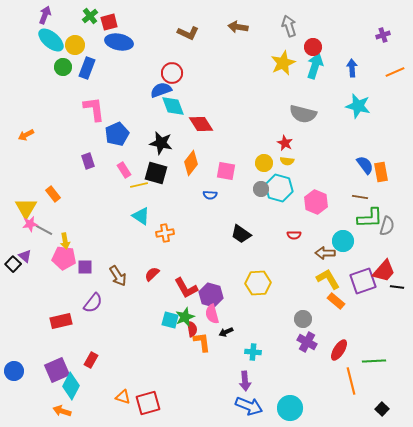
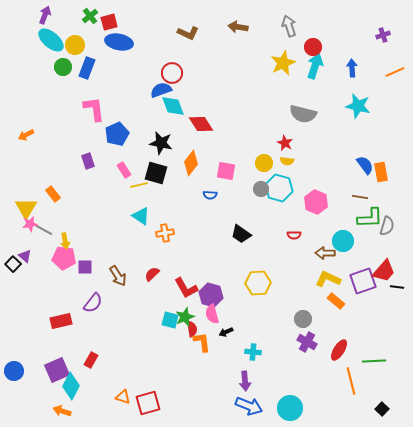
yellow L-shape at (328, 279): rotated 35 degrees counterclockwise
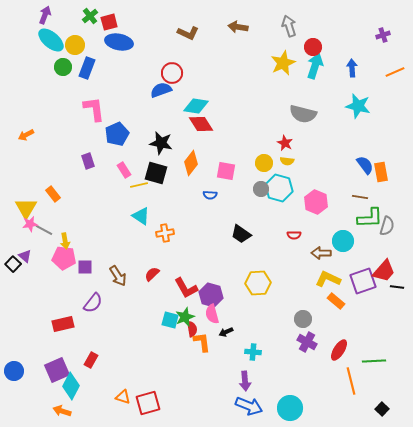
cyan diamond at (173, 106): moved 23 px right; rotated 60 degrees counterclockwise
brown arrow at (325, 253): moved 4 px left
red rectangle at (61, 321): moved 2 px right, 3 px down
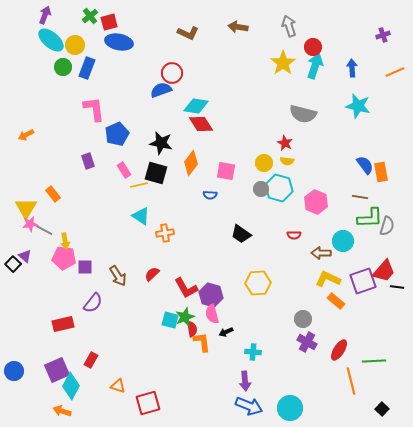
yellow star at (283, 63): rotated 10 degrees counterclockwise
orange triangle at (123, 397): moved 5 px left, 11 px up
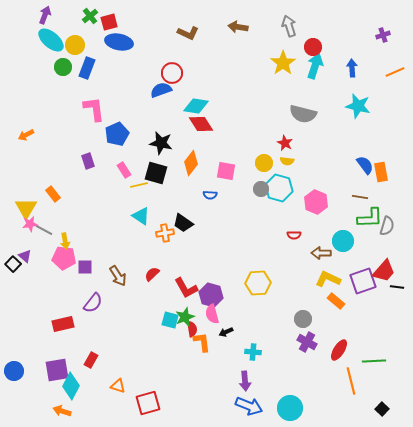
black trapezoid at (241, 234): moved 58 px left, 11 px up
purple square at (57, 370): rotated 15 degrees clockwise
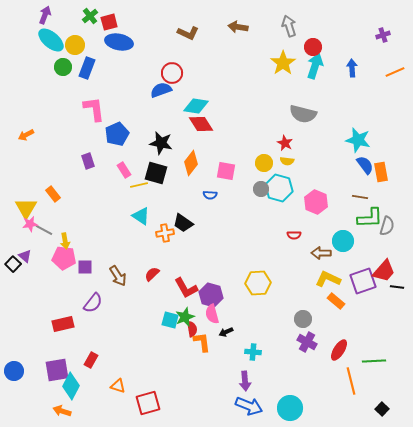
cyan star at (358, 106): moved 34 px down
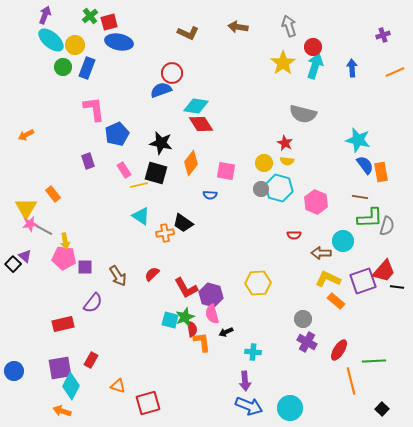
purple square at (57, 370): moved 3 px right, 2 px up
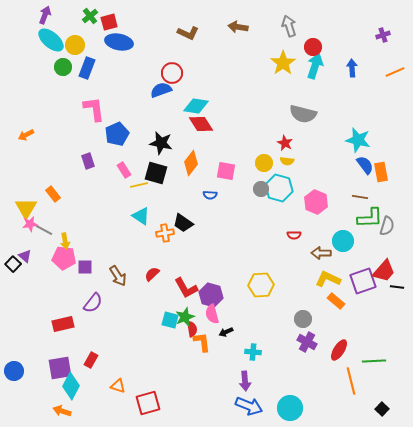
yellow hexagon at (258, 283): moved 3 px right, 2 px down
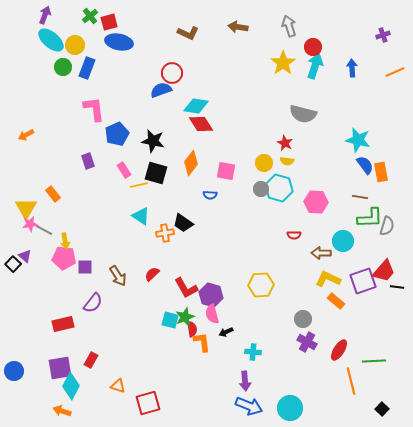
black star at (161, 143): moved 8 px left, 2 px up
pink hexagon at (316, 202): rotated 20 degrees counterclockwise
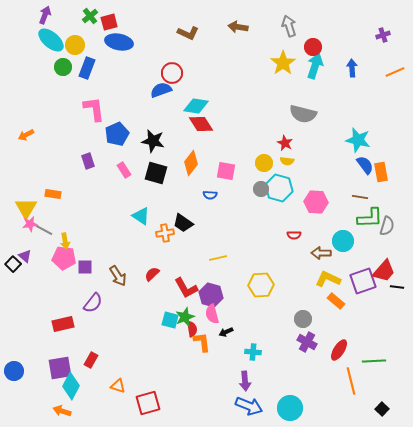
yellow line at (139, 185): moved 79 px right, 73 px down
orange rectangle at (53, 194): rotated 42 degrees counterclockwise
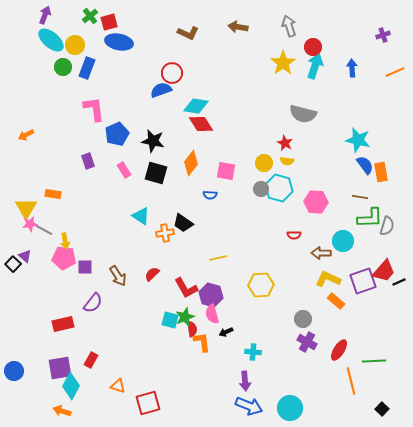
black line at (397, 287): moved 2 px right, 5 px up; rotated 32 degrees counterclockwise
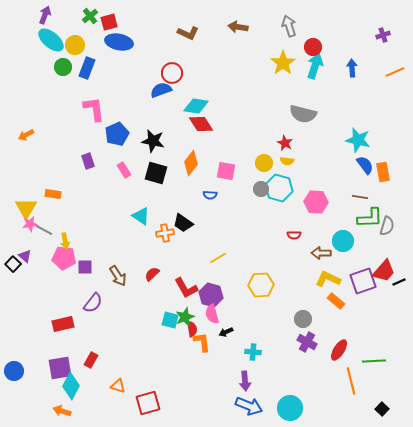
orange rectangle at (381, 172): moved 2 px right
yellow line at (218, 258): rotated 18 degrees counterclockwise
